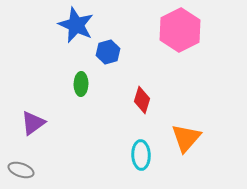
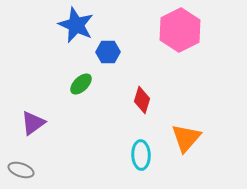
blue hexagon: rotated 15 degrees clockwise
green ellipse: rotated 45 degrees clockwise
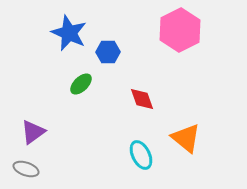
blue star: moved 7 px left, 8 px down
red diamond: moved 1 px up; rotated 36 degrees counterclockwise
purple triangle: moved 9 px down
orange triangle: rotated 32 degrees counterclockwise
cyan ellipse: rotated 24 degrees counterclockwise
gray ellipse: moved 5 px right, 1 px up
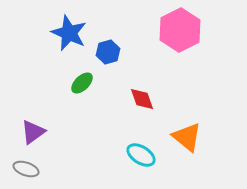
blue hexagon: rotated 15 degrees counterclockwise
green ellipse: moved 1 px right, 1 px up
orange triangle: moved 1 px right, 1 px up
cyan ellipse: rotated 32 degrees counterclockwise
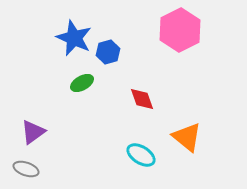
blue star: moved 5 px right, 5 px down
green ellipse: rotated 15 degrees clockwise
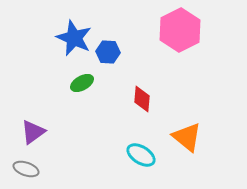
blue hexagon: rotated 20 degrees clockwise
red diamond: rotated 24 degrees clockwise
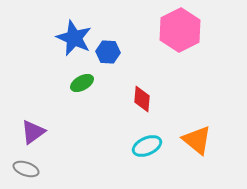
orange triangle: moved 10 px right, 3 px down
cyan ellipse: moved 6 px right, 9 px up; rotated 56 degrees counterclockwise
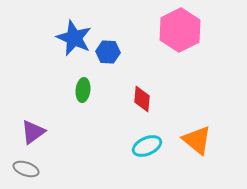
green ellipse: moved 1 px right, 7 px down; rotated 55 degrees counterclockwise
